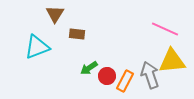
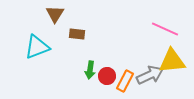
green arrow: moved 1 px right, 2 px down; rotated 48 degrees counterclockwise
gray arrow: rotated 84 degrees clockwise
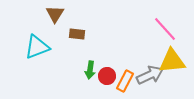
pink line: rotated 24 degrees clockwise
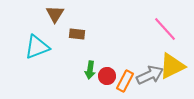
yellow triangle: moved 5 px down; rotated 20 degrees counterclockwise
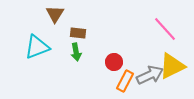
brown rectangle: moved 1 px right, 1 px up
green arrow: moved 14 px left, 18 px up; rotated 18 degrees counterclockwise
red circle: moved 7 px right, 14 px up
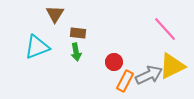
gray arrow: moved 1 px left
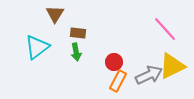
cyan triangle: rotated 16 degrees counterclockwise
orange rectangle: moved 7 px left
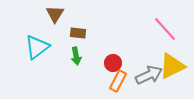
green arrow: moved 4 px down
red circle: moved 1 px left, 1 px down
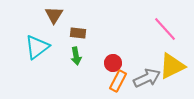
brown triangle: moved 1 px left, 1 px down
gray arrow: moved 2 px left, 3 px down
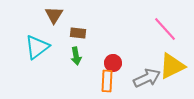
orange rectangle: moved 11 px left; rotated 25 degrees counterclockwise
